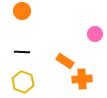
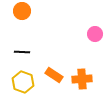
orange rectangle: moved 11 px left, 14 px down
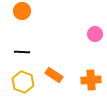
orange cross: moved 9 px right, 1 px down
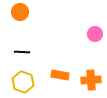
orange circle: moved 2 px left, 1 px down
orange rectangle: moved 6 px right; rotated 24 degrees counterclockwise
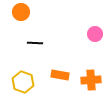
orange circle: moved 1 px right
black line: moved 13 px right, 9 px up
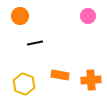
orange circle: moved 1 px left, 4 px down
pink circle: moved 7 px left, 18 px up
black line: rotated 14 degrees counterclockwise
yellow hexagon: moved 1 px right, 2 px down
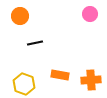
pink circle: moved 2 px right, 2 px up
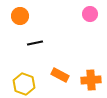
orange rectangle: rotated 18 degrees clockwise
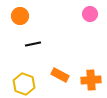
black line: moved 2 px left, 1 px down
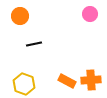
black line: moved 1 px right
orange rectangle: moved 7 px right, 6 px down
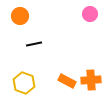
yellow hexagon: moved 1 px up
